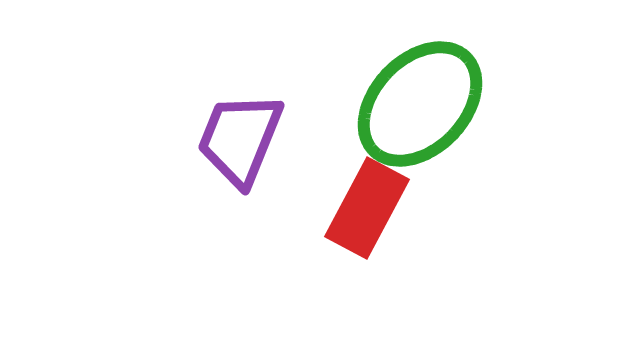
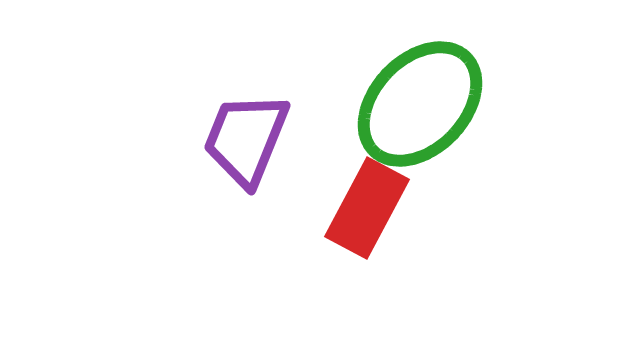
purple trapezoid: moved 6 px right
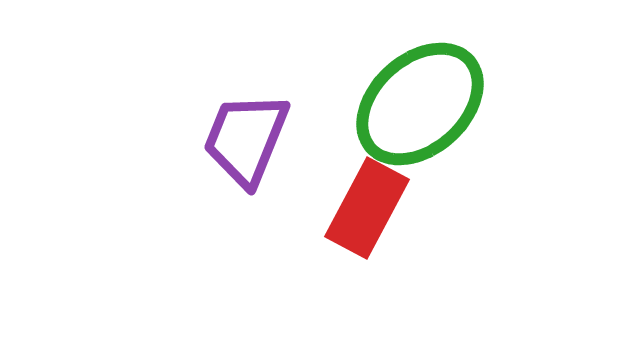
green ellipse: rotated 4 degrees clockwise
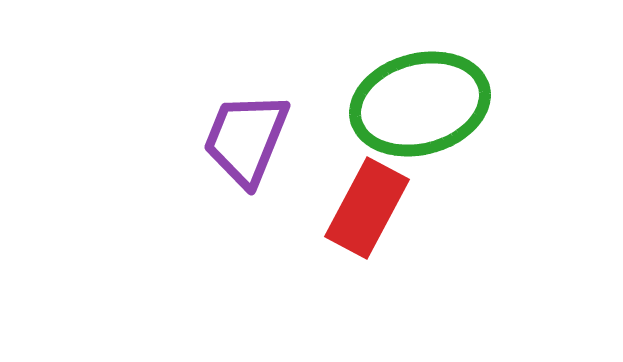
green ellipse: rotated 27 degrees clockwise
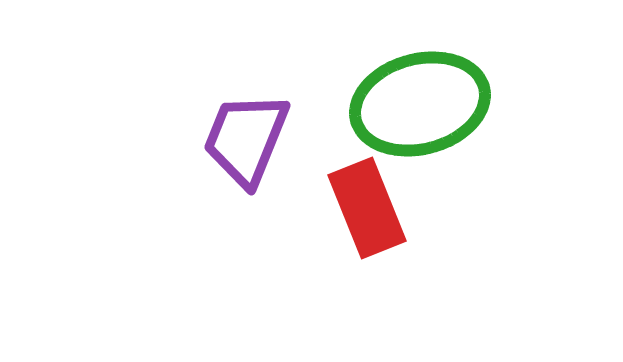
red rectangle: rotated 50 degrees counterclockwise
